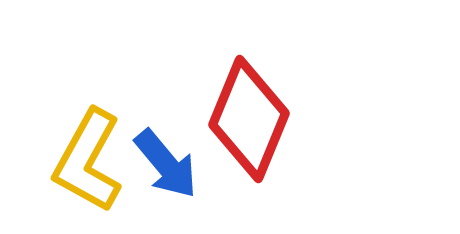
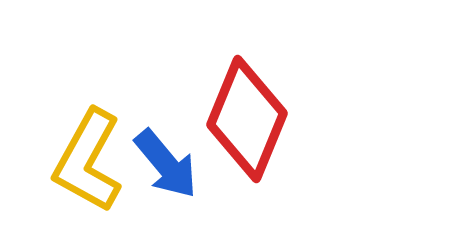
red diamond: moved 2 px left
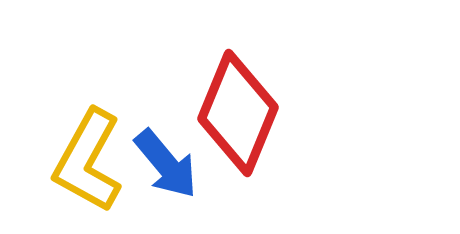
red diamond: moved 9 px left, 6 px up
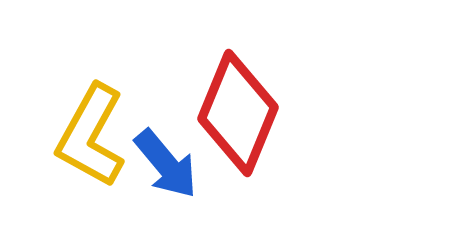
yellow L-shape: moved 3 px right, 25 px up
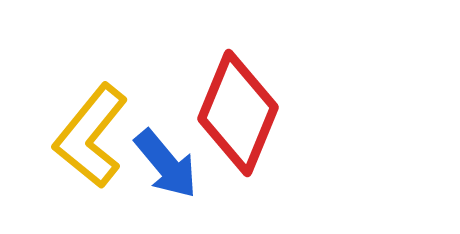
yellow L-shape: rotated 10 degrees clockwise
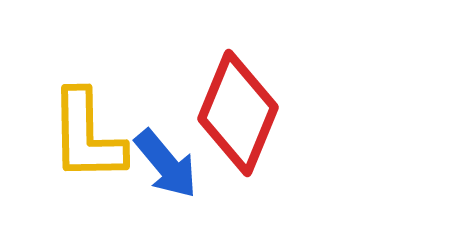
yellow L-shape: moved 4 px left; rotated 40 degrees counterclockwise
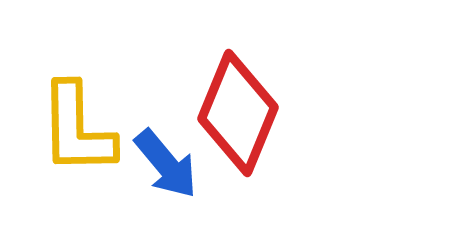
yellow L-shape: moved 10 px left, 7 px up
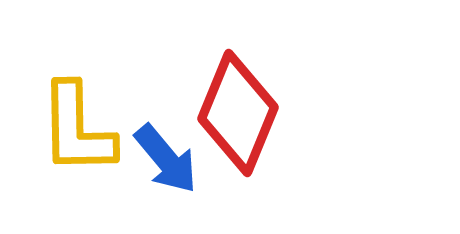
blue arrow: moved 5 px up
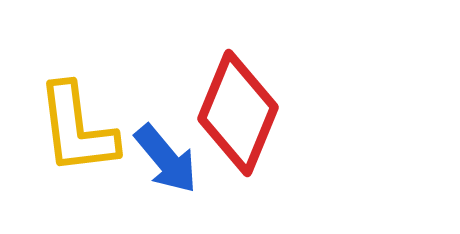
yellow L-shape: rotated 6 degrees counterclockwise
